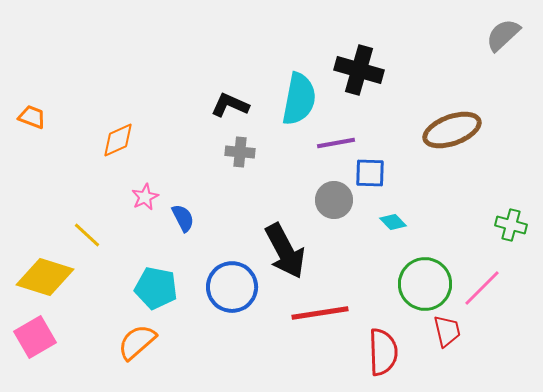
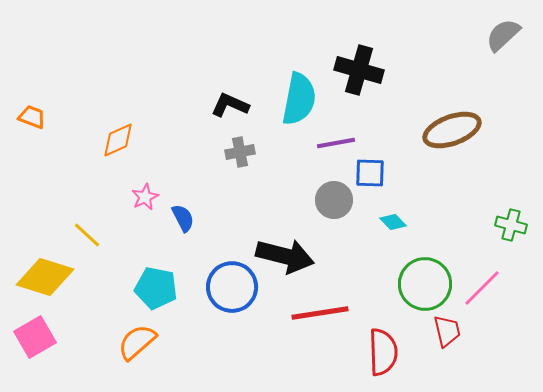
gray cross: rotated 16 degrees counterclockwise
black arrow: moved 5 px down; rotated 48 degrees counterclockwise
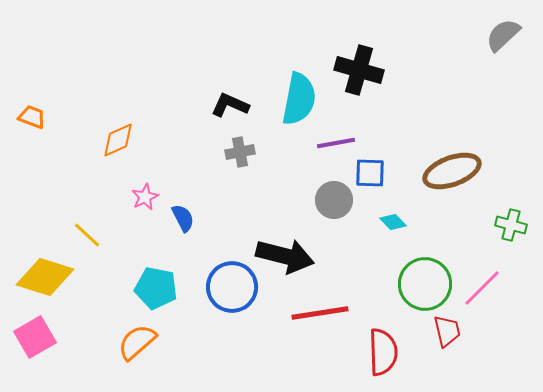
brown ellipse: moved 41 px down
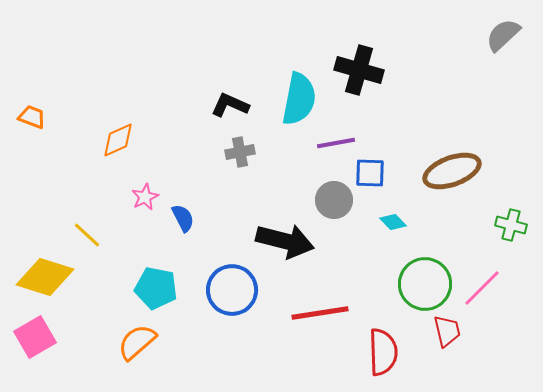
black arrow: moved 15 px up
blue circle: moved 3 px down
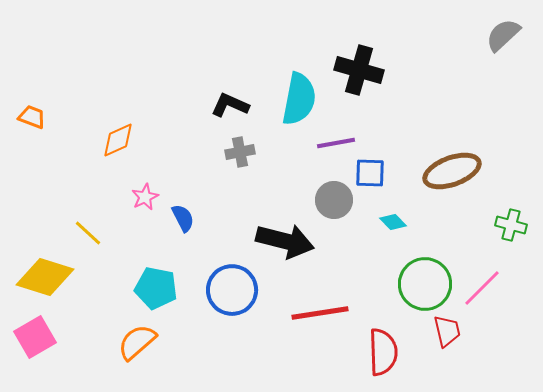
yellow line: moved 1 px right, 2 px up
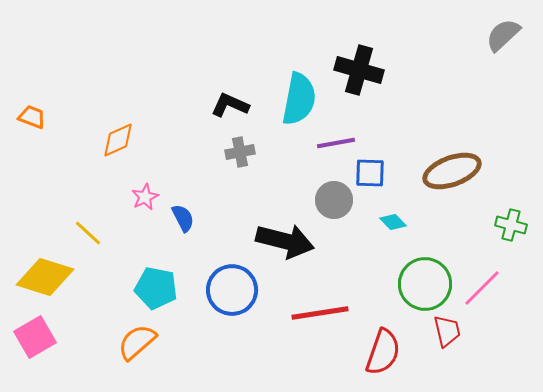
red semicircle: rotated 21 degrees clockwise
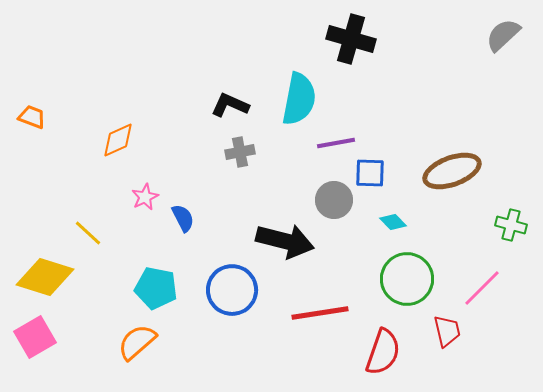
black cross: moved 8 px left, 31 px up
green circle: moved 18 px left, 5 px up
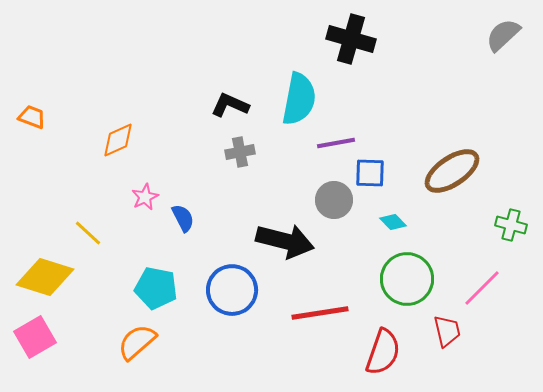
brown ellipse: rotated 14 degrees counterclockwise
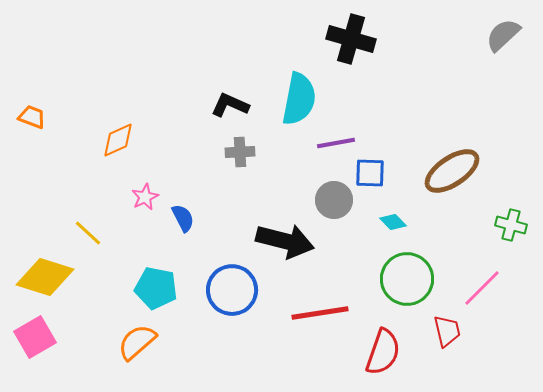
gray cross: rotated 8 degrees clockwise
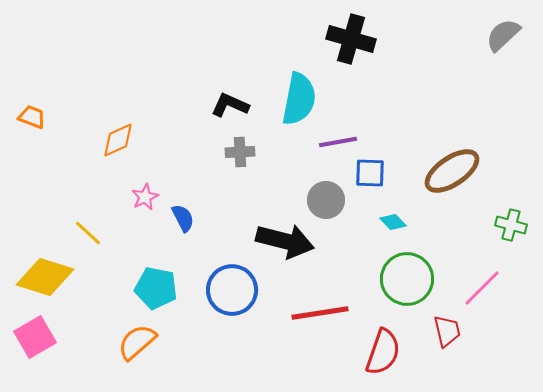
purple line: moved 2 px right, 1 px up
gray circle: moved 8 px left
